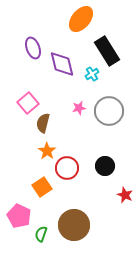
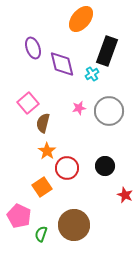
black rectangle: rotated 52 degrees clockwise
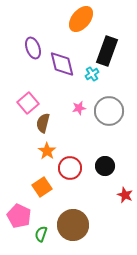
red circle: moved 3 px right
brown circle: moved 1 px left
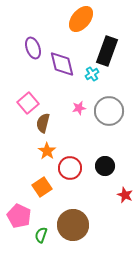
green semicircle: moved 1 px down
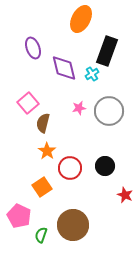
orange ellipse: rotated 12 degrees counterclockwise
purple diamond: moved 2 px right, 4 px down
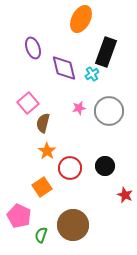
black rectangle: moved 1 px left, 1 px down
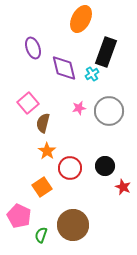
red star: moved 2 px left, 8 px up
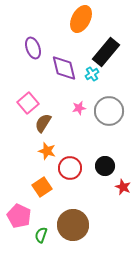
black rectangle: rotated 20 degrees clockwise
brown semicircle: rotated 18 degrees clockwise
orange star: rotated 18 degrees counterclockwise
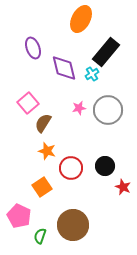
gray circle: moved 1 px left, 1 px up
red circle: moved 1 px right
green semicircle: moved 1 px left, 1 px down
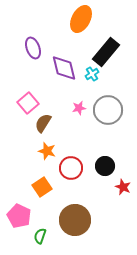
brown circle: moved 2 px right, 5 px up
